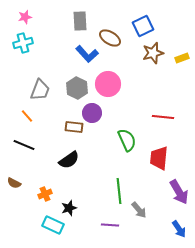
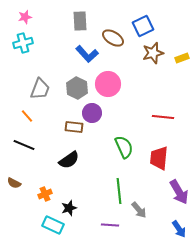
brown ellipse: moved 3 px right
gray trapezoid: moved 1 px up
green semicircle: moved 3 px left, 7 px down
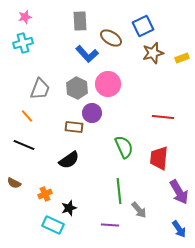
brown ellipse: moved 2 px left
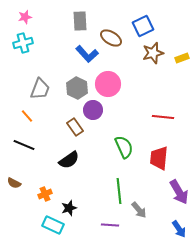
purple circle: moved 1 px right, 3 px up
brown rectangle: moved 1 px right; rotated 48 degrees clockwise
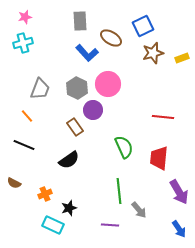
blue L-shape: moved 1 px up
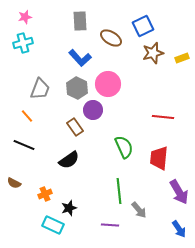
blue L-shape: moved 7 px left, 5 px down
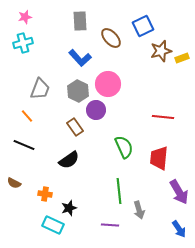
brown ellipse: rotated 15 degrees clockwise
brown star: moved 8 px right, 2 px up
gray hexagon: moved 1 px right, 3 px down
purple circle: moved 3 px right
orange cross: rotated 32 degrees clockwise
gray arrow: rotated 24 degrees clockwise
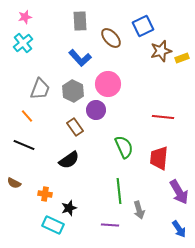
cyan cross: rotated 24 degrees counterclockwise
gray hexagon: moved 5 px left
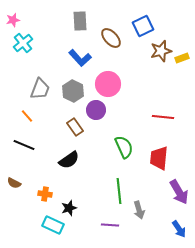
pink star: moved 12 px left, 3 px down
